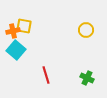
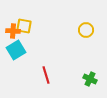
orange cross: rotated 16 degrees clockwise
cyan square: rotated 18 degrees clockwise
green cross: moved 3 px right, 1 px down
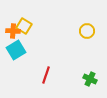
yellow square: rotated 21 degrees clockwise
yellow circle: moved 1 px right, 1 px down
red line: rotated 36 degrees clockwise
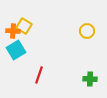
red line: moved 7 px left
green cross: rotated 24 degrees counterclockwise
